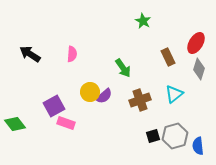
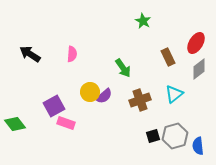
gray diamond: rotated 35 degrees clockwise
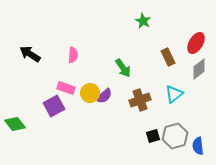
pink semicircle: moved 1 px right, 1 px down
yellow circle: moved 1 px down
pink rectangle: moved 35 px up
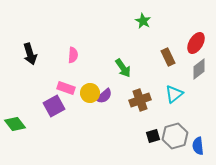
black arrow: rotated 140 degrees counterclockwise
